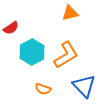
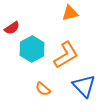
red semicircle: moved 1 px right
cyan hexagon: moved 3 px up
orange semicircle: rotated 21 degrees clockwise
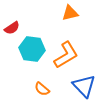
cyan hexagon: rotated 25 degrees counterclockwise
orange semicircle: moved 1 px left
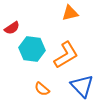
blue triangle: moved 2 px left
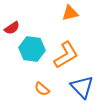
blue triangle: moved 1 px down
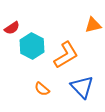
orange triangle: moved 23 px right, 12 px down
cyan hexagon: moved 3 px up; rotated 20 degrees clockwise
